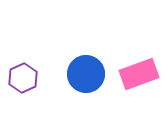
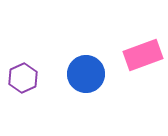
pink rectangle: moved 4 px right, 19 px up
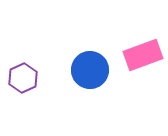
blue circle: moved 4 px right, 4 px up
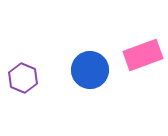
purple hexagon: rotated 12 degrees counterclockwise
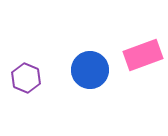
purple hexagon: moved 3 px right
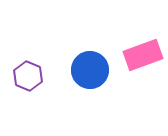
purple hexagon: moved 2 px right, 2 px up
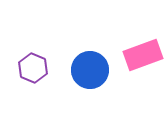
purple hexagon: moved 5 px right, 8 px up
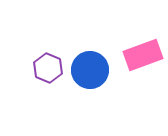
purple hexagon: moved 15 px right
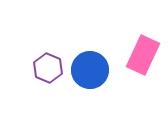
pink rectangle: rotated 45 degrees counterclockwise
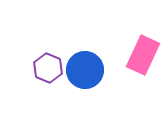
blue circle: moved 5 px left
